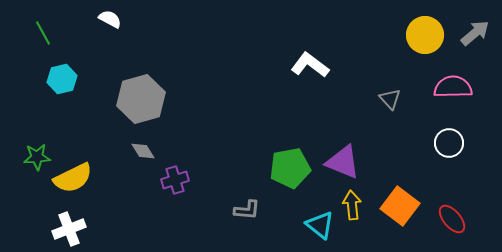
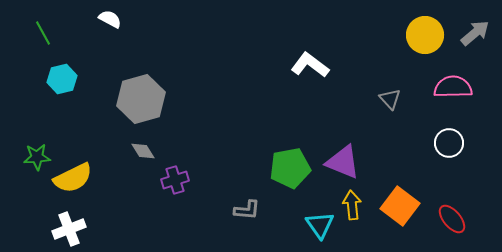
cyan triangle: rotated 16 degrees clockwise
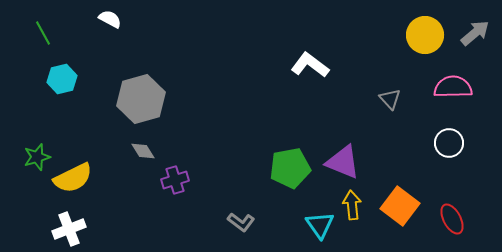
green star: rotated 12 degrees counterclockwise
gray L-shape: moved 6 px left, 12 px down; rotated 32 degrees clockwise
red ellipse: rotated 12 degrees clockwise
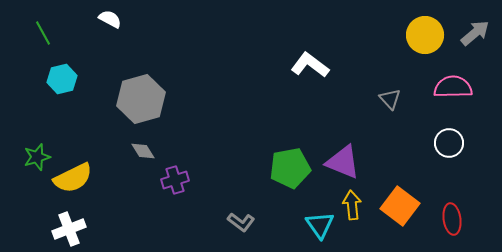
red ellipse: rotated 20 degrees clockwise
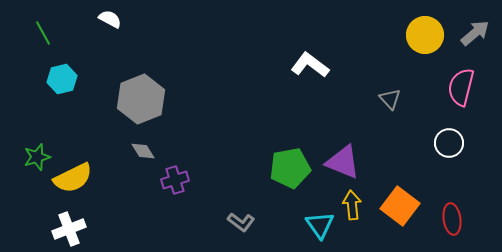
pink semicircle: moved 8 px right; rotated 75 degrees counterclockwise
gray hexagon: rotated 6 degrees counterclockwise
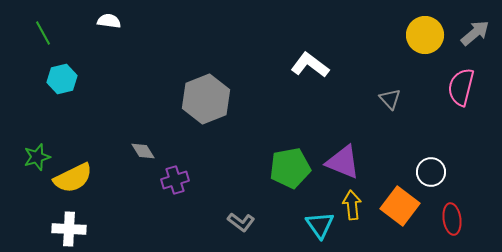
white semicircle: moved 1 px left, 2 px down; rotated 20 degrees counterclockwise
gray hexagon: moved 65 px right
white circle: moved 18 px left, 29 px down
white cross: rotated 24 degrees clockwise
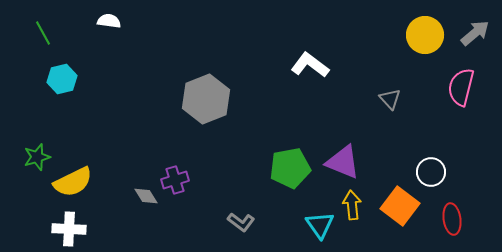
gray diamond: moved 3 px right, 45 px down
yellow semicircle: moved 4 px down
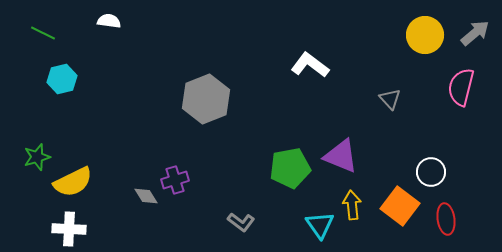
green line: rotated 35 degrees counterclockwise
purple triangle: moved 2 px left, 6 px up
red ellipse: moved 6 px left
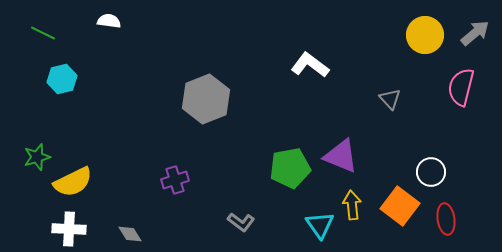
gray diamond: moved 16 px left, 38 px down
